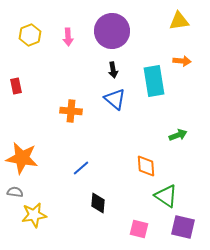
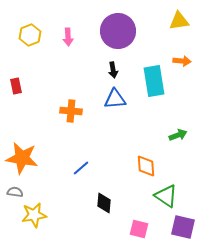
purple circle: moved 6 px right
blue triangle: rotated 45 degrees counterclockwise
black diamond: moved 6 px right
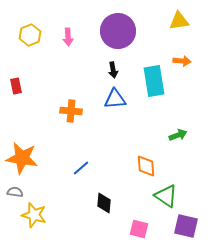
yellow star: rotated 25 degrees clockwise
purple square: moved 3 px right, 1 px up
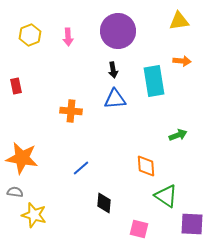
purple square: moved 6 px right, 2 px up; rotated 10 degrees counterclockwise
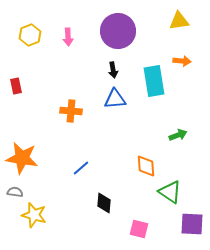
green triangle: moved 4 px right, 4 px up
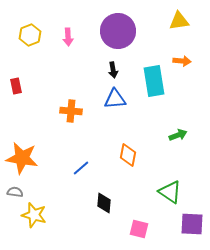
orange diamond: moved 18 px left, 11 px up; rotated 15 degrees clockwise
